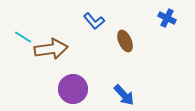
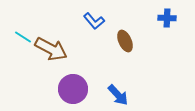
blue cross: rotated 24 degrees counterclockwise
brown arrow: rotated 36 degrees clockwise
blue arrow: moved 6 px left
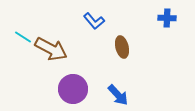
brown ellipse: moved 3 px left, 6 px down; rotated 10 degrees clockwise
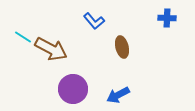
blue arrow: rotated 105 degrees clockwise
